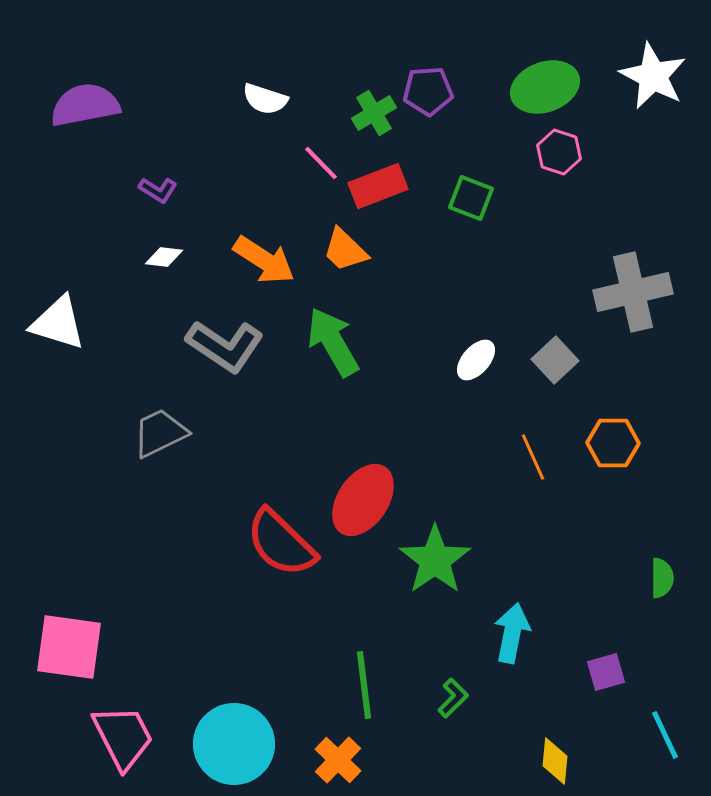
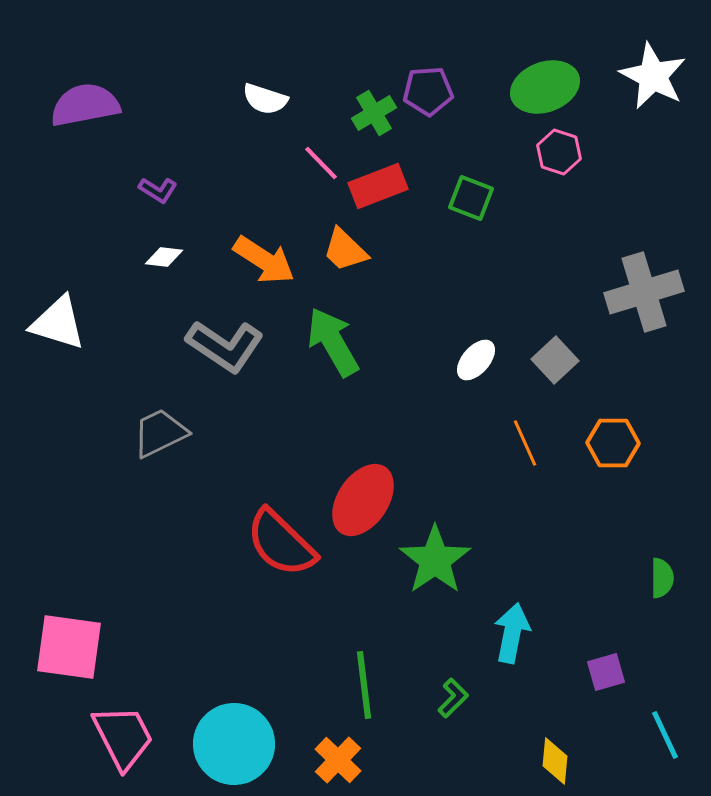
gray cross: moved 11 px right; rotated 4 degrees counterclockwise
orange line: moved 8 px left, 14 px up
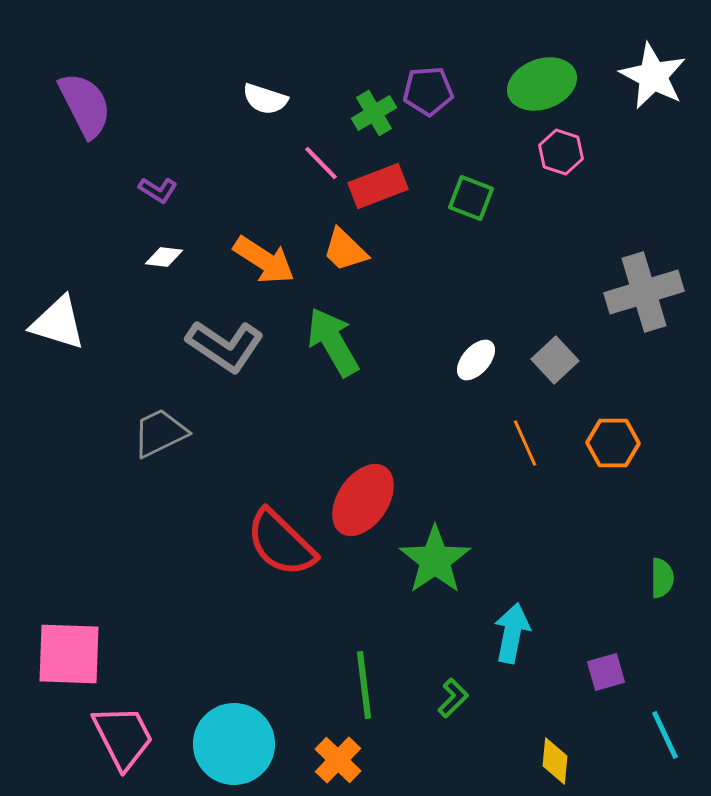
green ellipse: moved 3 px left, 3 px up
purple semicircle: rotated 74 degrees clockwise
pink hexagon: moved 2 px right
pink square: moved 7 px down; rotated 6 degrees counterclockwise
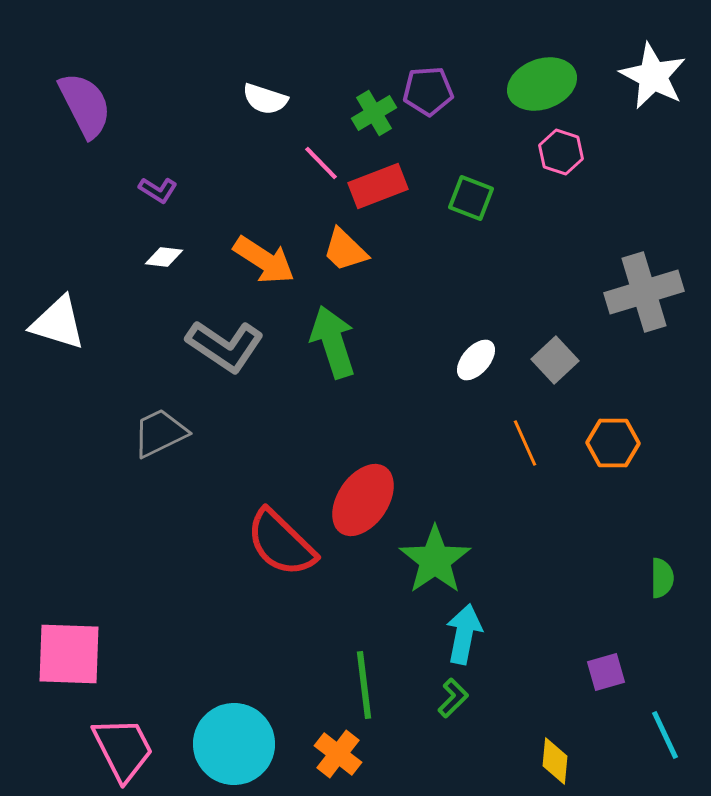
green arrow: rotated 12 degrees clockwise
cyan arrow: moved 48 px left, 1 px down
pink trapezoid: moved 12 px down
orange cross: moved 6 px up; rotated 6 degrees counterclockwise
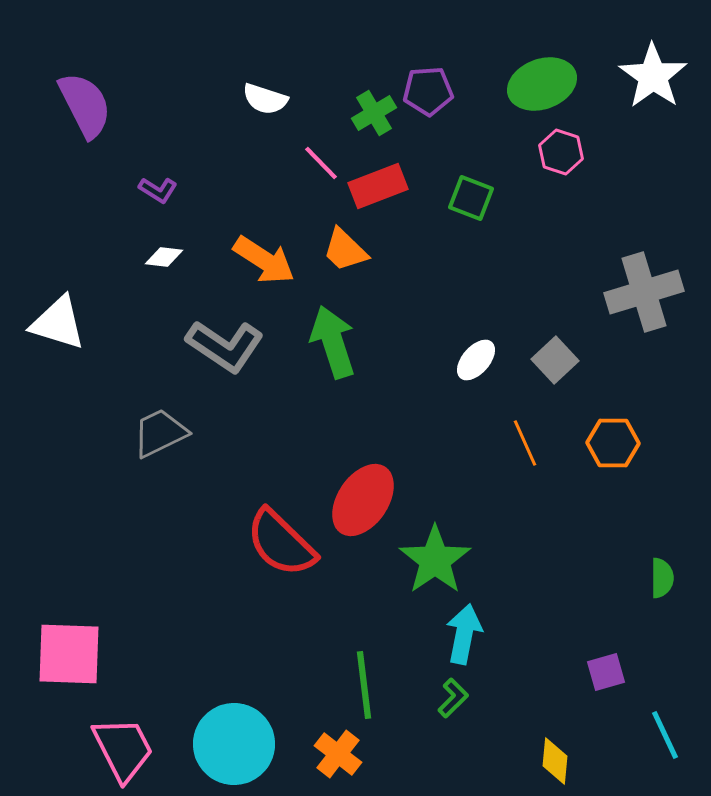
white star: rotated 8 degrees clockwise
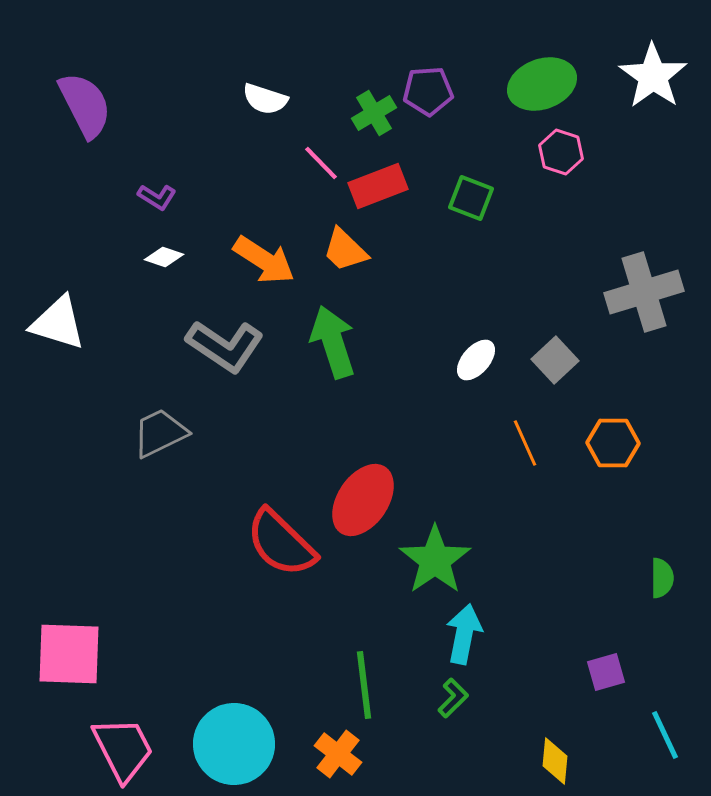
purple L-shape: moved 1 px left, 7 px down
white diamond: rotated 12 degrees clockwise
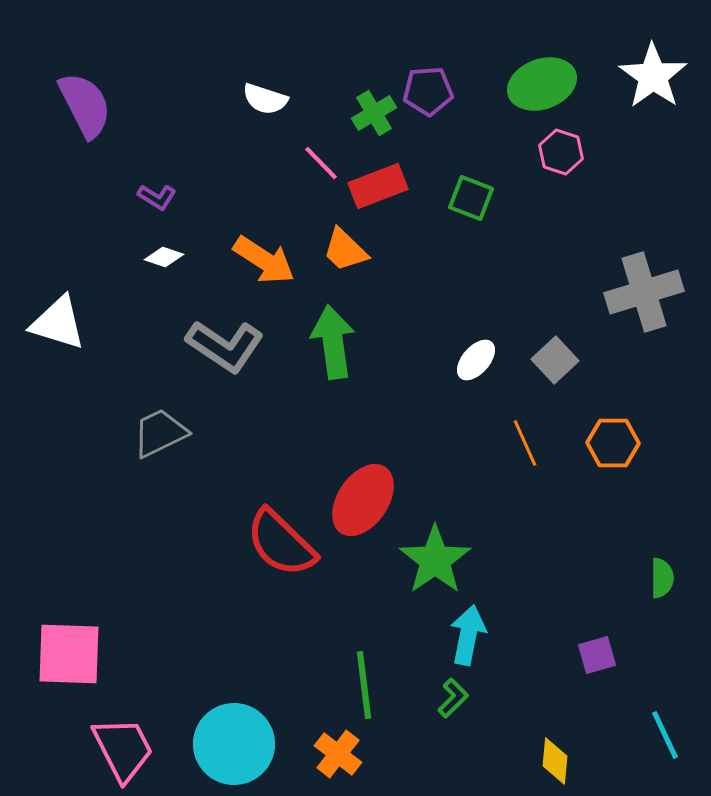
green arrow: rotated 10 degrees clockwise
cyan arrow: moved 4 px right, 1 px down
purple square: moved 9 px left, 17 px up
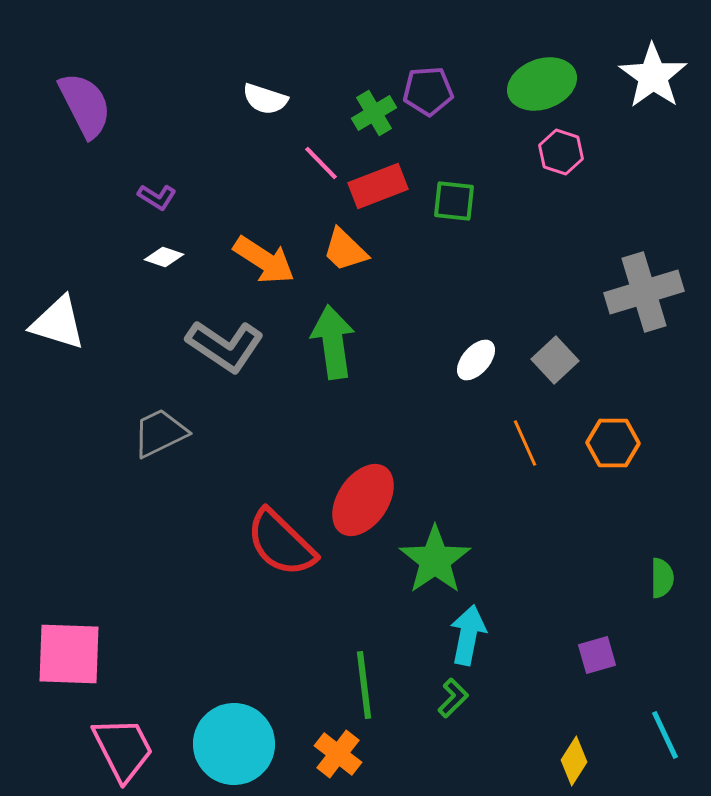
green square: moved 17 px left, 3 px down; rotated 15 degrees counterclockwise
yellow diamond: moved 19 px right; rotated 27 degrees clockwise
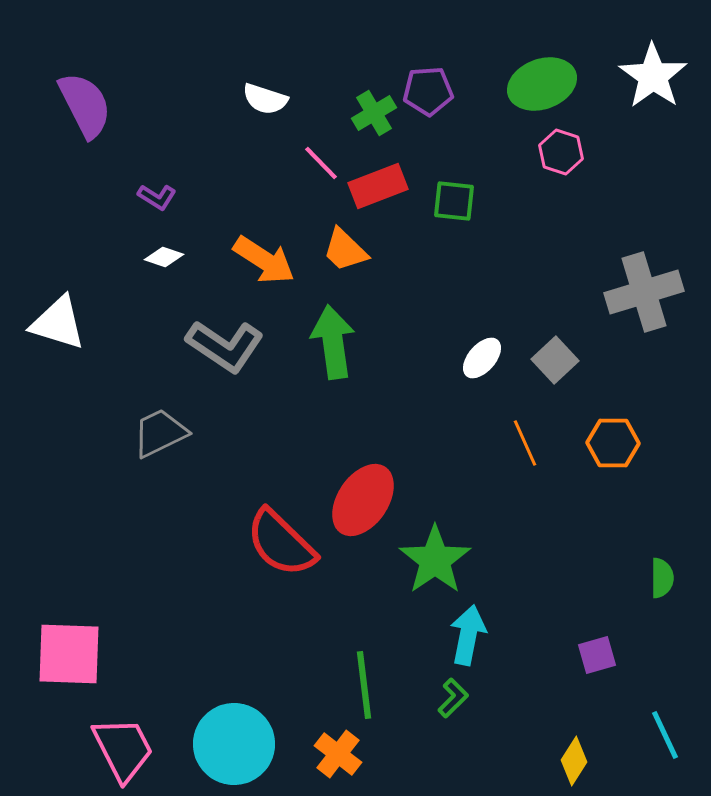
white ellipse: moved 6 px right, 2 px up
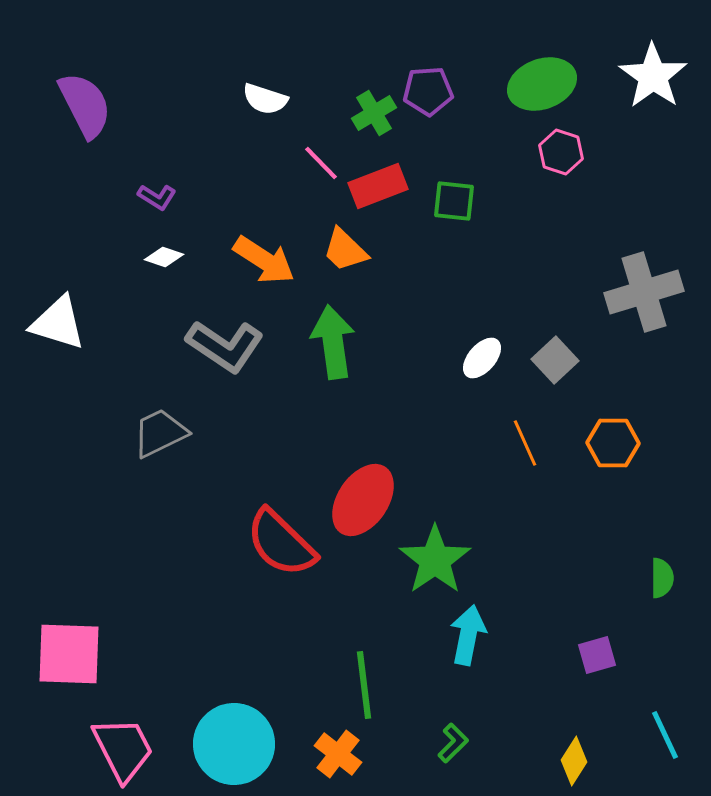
green L-shape: moved 45 px down
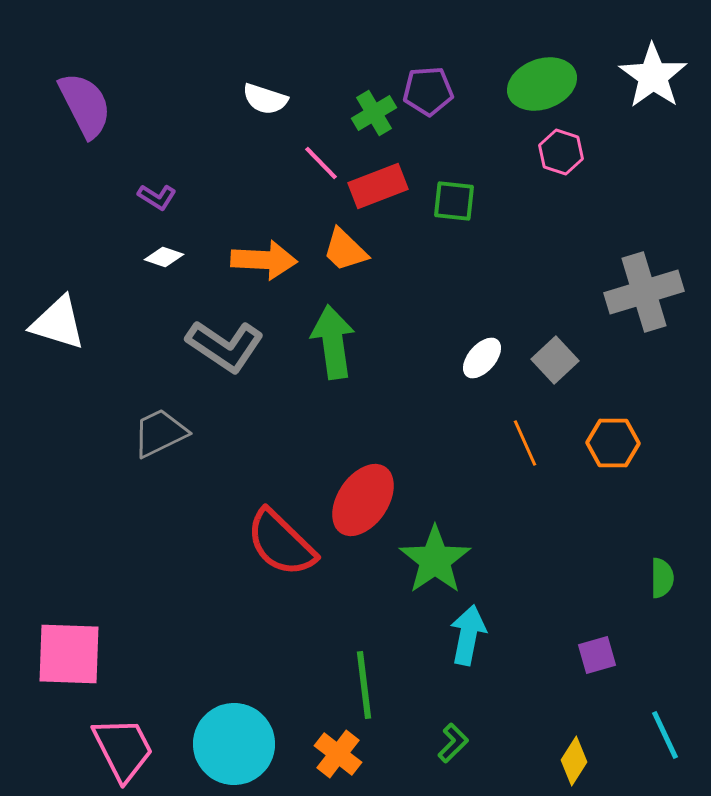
orange arrow: rotated 30 degrees counterclockwise
